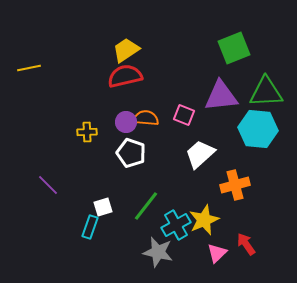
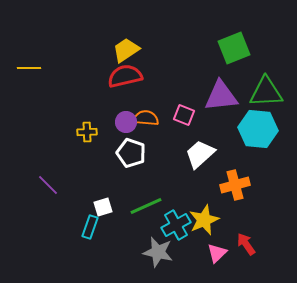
yellow line: rotated 10 degrees clockwise
green line: rotated 28 degrees clockwise
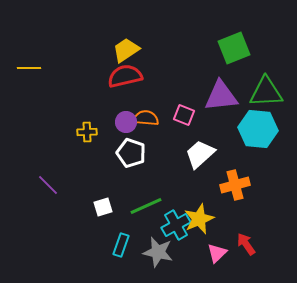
yellow star: moved 5 px left, 1 px up
cyan rectangle: moved 31 px right, 18 px down
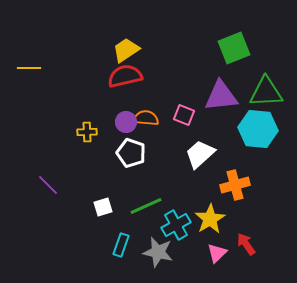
yellow star: moved 11 px right; rotated 8 degrees counterclockwise
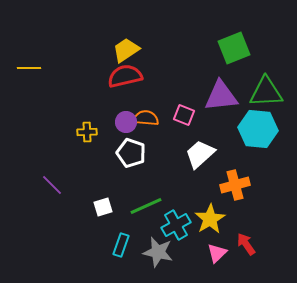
purple line: moved 4 px right
